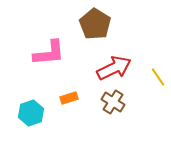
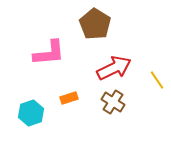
yellow line: moved 1 px left, 3 px down
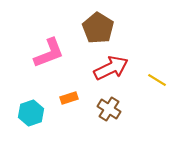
brown pentagon: moved 3 px right, 4 px down
pink L-shape: rotated 16 degrees counterclockwise
red arrow: moved 3 px left
yellow line: rotated 24 degrees counterclockwise
brown cross: moved 4 px left, 7 px down
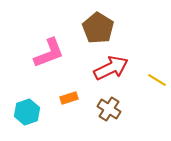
cyan hexagon: moved 4 px left, 1 px up
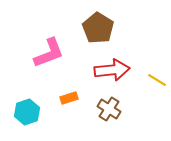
red arrow: moved 1 px right, 2 px down; rotated 20 degrees clockwise
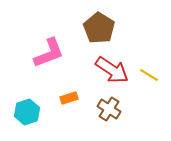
brown pentagon: moved 1 px right
red arrow: rotated 40 degrees clockwise
yellow line: moved 8 px left, 5 px up
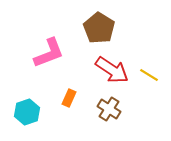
orange rectangle: rotated 48 degrees counterclockwise
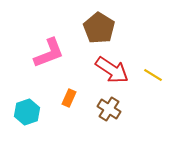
yellow line: moved 4 px right
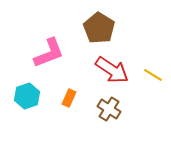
cyan hexagon: moved 16 px up
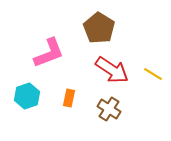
yellow line: moved 1 px up
orange rectangle: rotated 12 degrees counterclockwise
